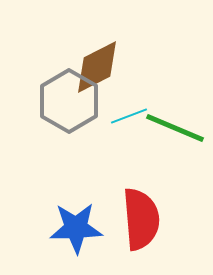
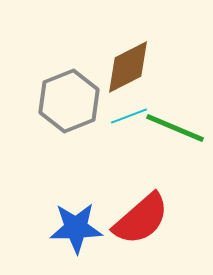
brown diamond: moved 31 px right
gray hexagon: rotated 8 degrees clockwise
red semicircle: rotated 54 degrees clockwise
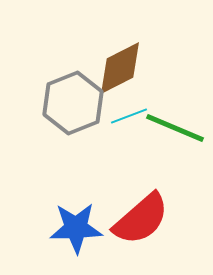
brown diamond: moved 8 px left, 1 px down
gray hexagon: moved 4 px right, 2 px down
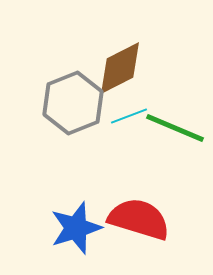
red semicircle: moved 2 px left; rotated 122 degrees counterclockwise
blue star: rotated 16 degrees counterclockwise
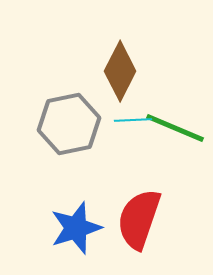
brown diamond: moved 3 px down; rotated 36 degrees counterclockwise
gray hexagon: moved 4 px left, 21 px down; rotated 10 degrees clockwise
cyan line: moved 4 px right, 4 px down; rotated 18 degrees clockwise
red semicircle: rotated 88 degrees counterclockwise
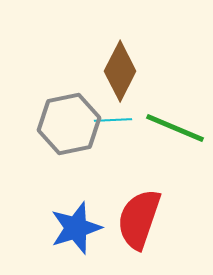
cyan line: moved 20 px left
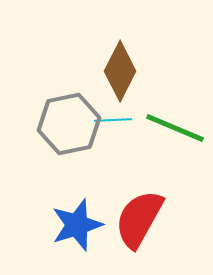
red semicircle: rotated 10 degrees clockwise
blue star: moved 1 px right, 3 px up
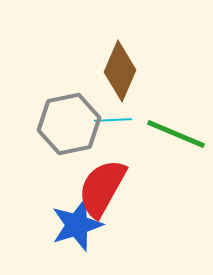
brown diamond: rotated 4 degrees counterclockwise
green line: moved 1 px right, 6 px down
red semicircle: moved 37 px left, 31 px up
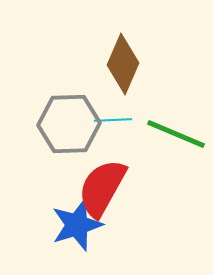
brown diamond: moved 3 px right, 7 px up
gray hexagon: rotated 10 degrees clockwise
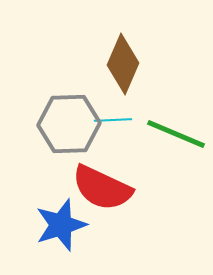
red semicircle: rotated 94 degrees counterclockwise
blue star: moved 16 px left
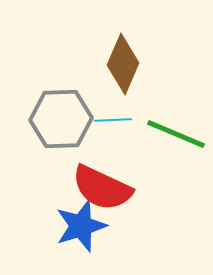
gray hexagon: moved 8 px left, 5 px up
blue star: moved 20 px right, 1 px down
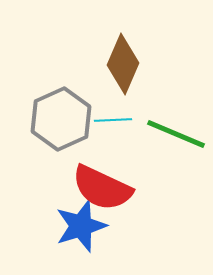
gray hexagon: rotated 22 degrees counterclockwise
